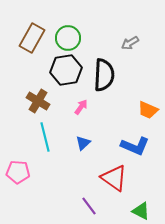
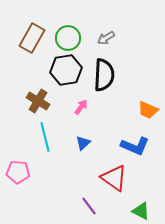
gray arrow: moved 24 px left, 5 px up
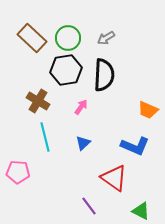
brown rectangle: rotated 76 degrees counterclockwise
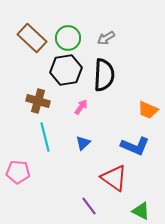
brown cross: rotated 15 degrees counterclockwise
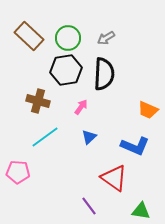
brown rectangle: moved 3 px left, 2 px up
black semicircle: moved 1 px up
cyan line: rotated 68 degrees clockwise
blue triangle: moved 6 px right, 6 px up
green triangle: rotated 18 degrees counterclockwise
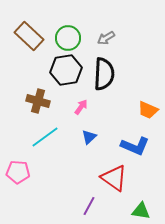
purple line: rotated 66 degrees clockwise
